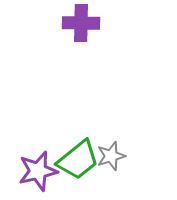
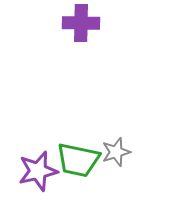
gray star: moved 5 px right, 4 px up
green trapezoid: rotated 51 degrees clockwise
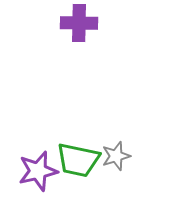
purple cross: moved 2 px left
gray star: moved 4 px down
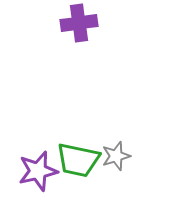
purple cross: rotated 9 degrees counterclockwise
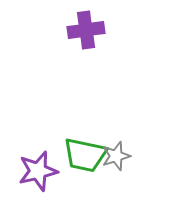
purple cross: moved 7 px right, 7 px down
green trapezoid: moved 7 px right, 5 px up
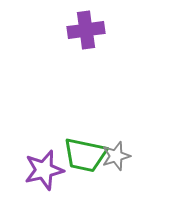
purple star: moved 6 px right, 1 px up
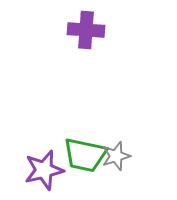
purple cross: rotated 12 degrees clockwise
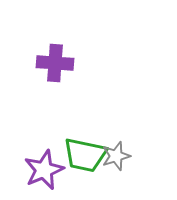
purple cross: moved 31 px left, 33 px down
purple star: rotated 9 degrees counterclockwise
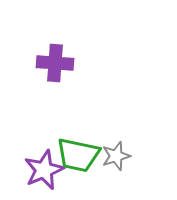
green trapezoid: moved 7 px left
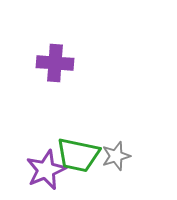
purple star: moved 2 px right
